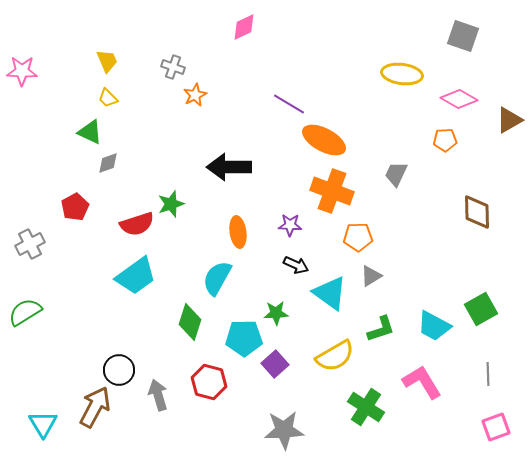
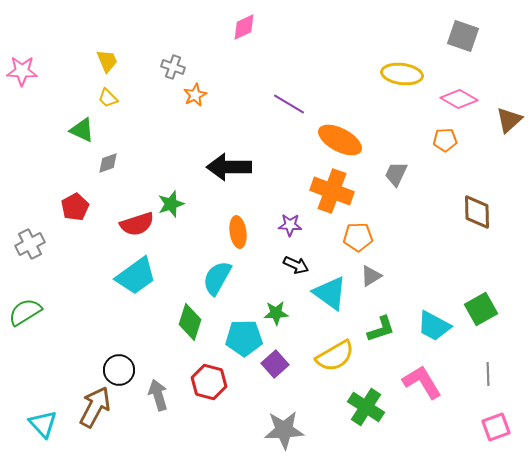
brown triangle at (509, 120): rotated 12 degrees counterclockwise
green triangle at (90, 132): moved 8 px left, 2 px up
orange ellipse at (324, 140): moved 16 px right
cyan triangle at (43, 424): rotated 12 degrees counterclockwise
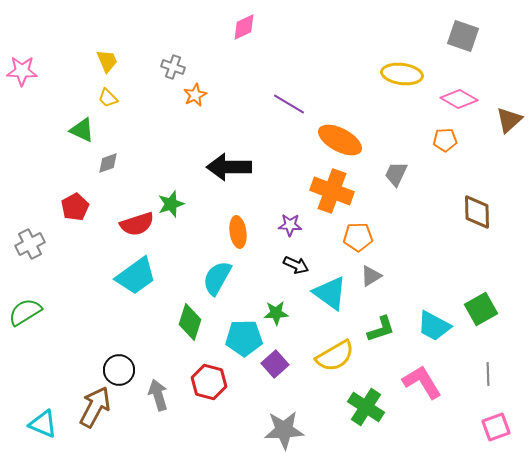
cyan triangle at (43, 424): rotated 24 degrees counterclockwise
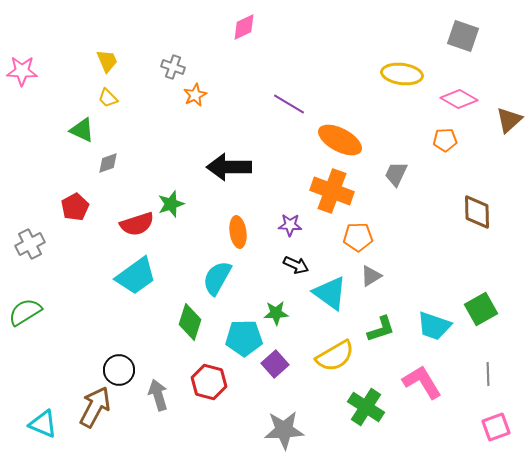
cyan trapezoid at (434, 326): rotated 9 degrees counterclockwise
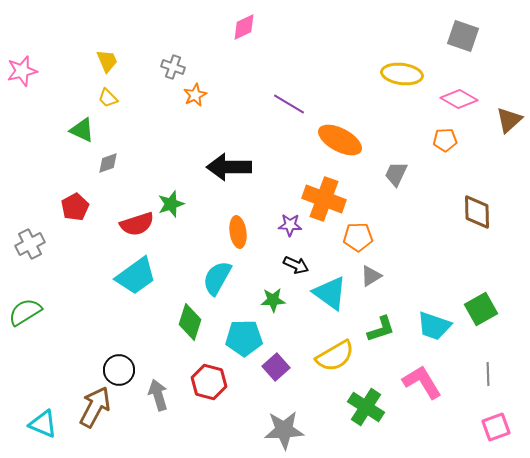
pink star at (22, 71): rotated 16 degrees counterclockwise
orange cross at (332, 191): moved 8 px left, 8 px down
green star at (276, 313): moved 3 px left, 13 px up
purple square at (275, 364): moved 1 px right, 3 px down
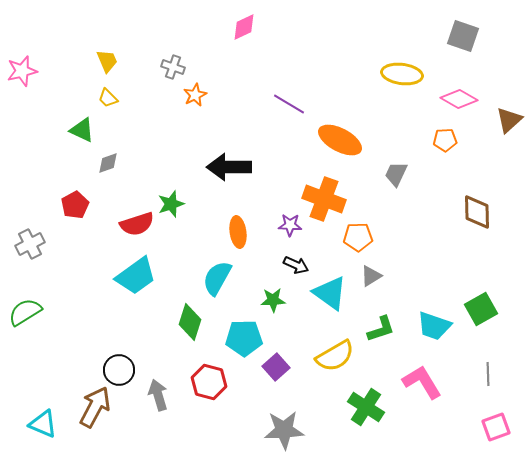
red pentagon at (75, 207): moved 2 px up
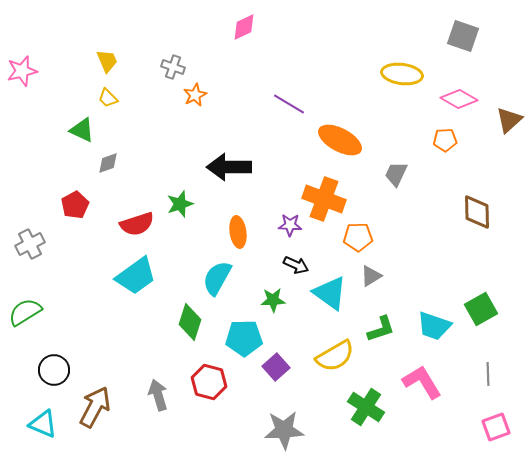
green star at (171, 204): moved 9 px right
black circle at (119, 370): moved 65 px left
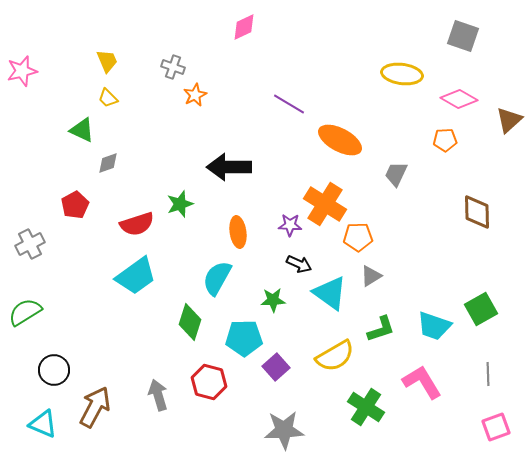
orange cross at (324, 199): moved 1 px right, 5 px down; rotated 12 degrees clockwise
black arrow at (296, 265): moved 3 px right, 1 px up
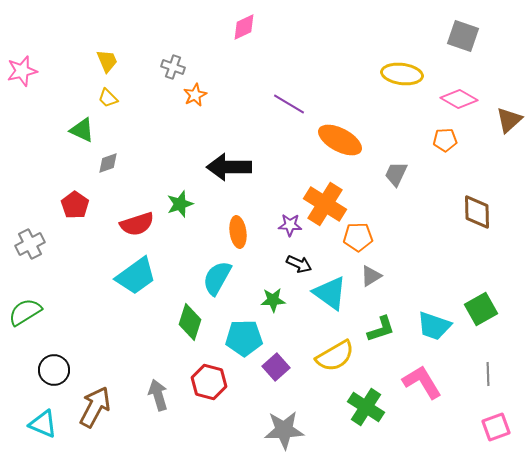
red pentagon at (75, 205): rotated 8 degrees counterclockwise
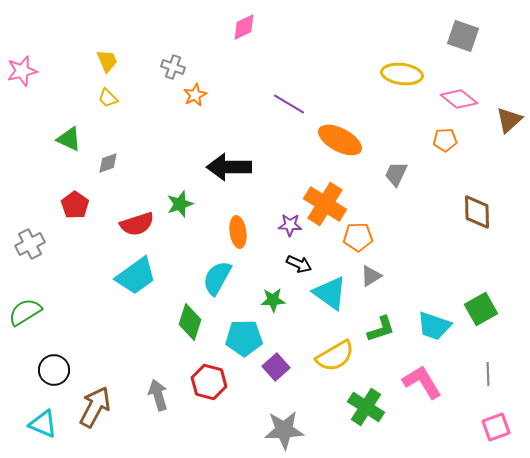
pink diamond at (459, 99): rotated 9 degrees clockwise
green triangle at (82, 130): moved 13 px left, 9 px down
